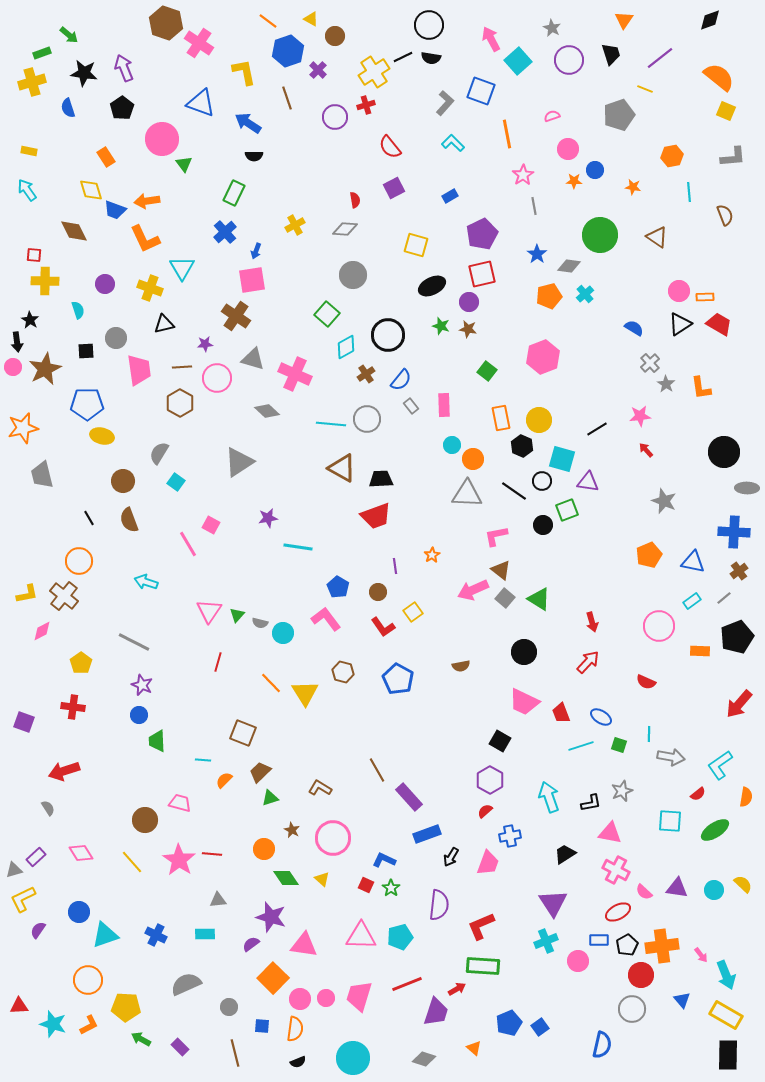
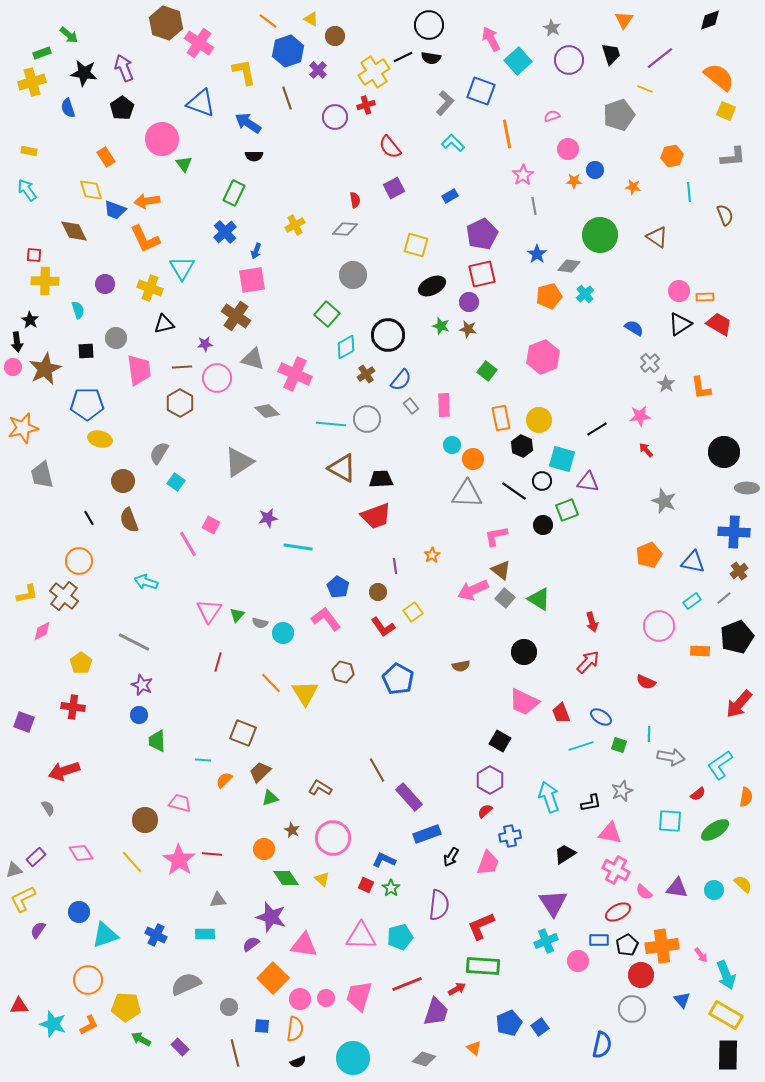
yellow ellipse at (102, 436): moved 2 px left, 3 px down
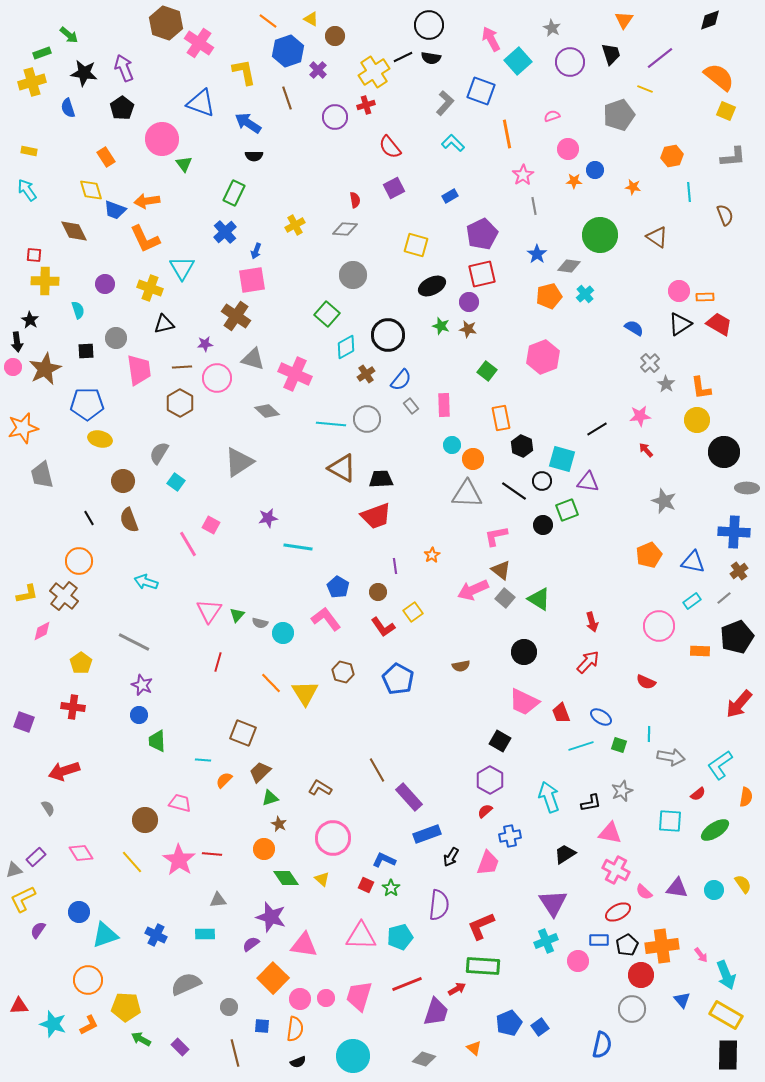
purple circle at (569, 60): moved 1 px right, 2 px down
yellow circle at (539, 420): moved 158 px right
brown star at (292, 830): moved 13 px left, 6 px up
yellow semicircle at (743, 884): rotated 12 degrees clockwise
cyan circle at (353, 1058): moved 2 px up
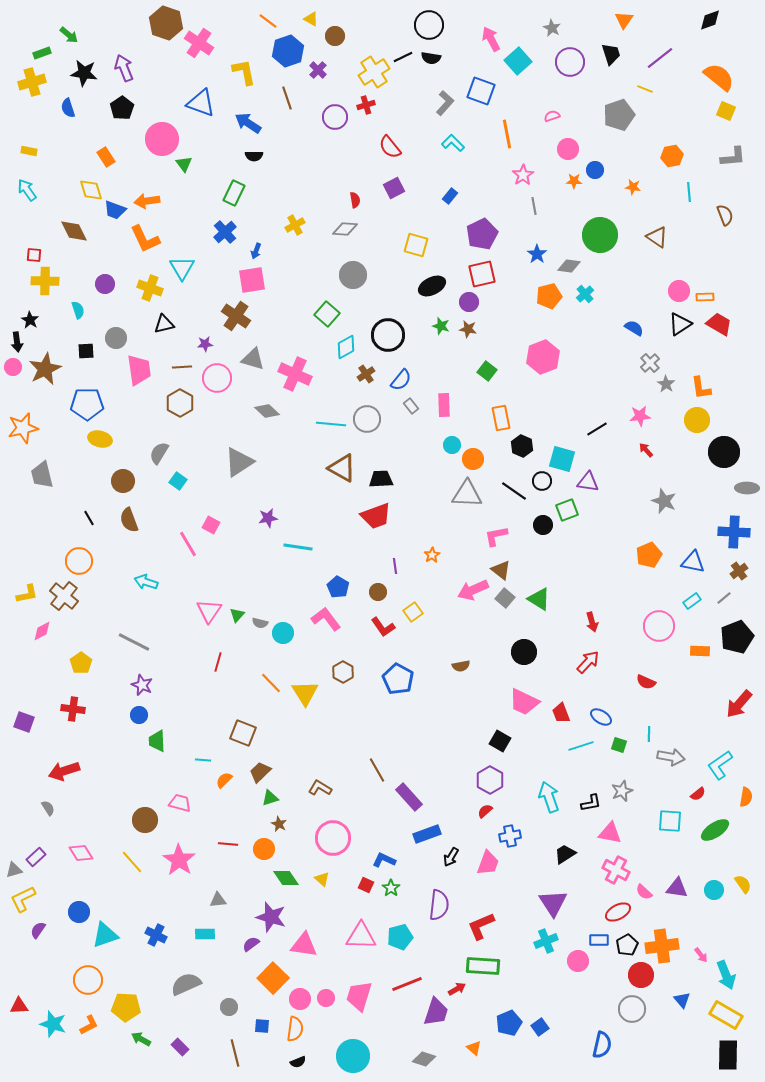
blue rectangle at (450, 196): rotated 21 degrees counterclockwise
cyan square at (176, 482): moved 2 px right, 1 px up
brown hexagon at (343, 672): rotated 15 degrees clockwise
red cross at (73, 707): moved 2 px down
red line at (212, 854): moved 16 px right, 10 px up
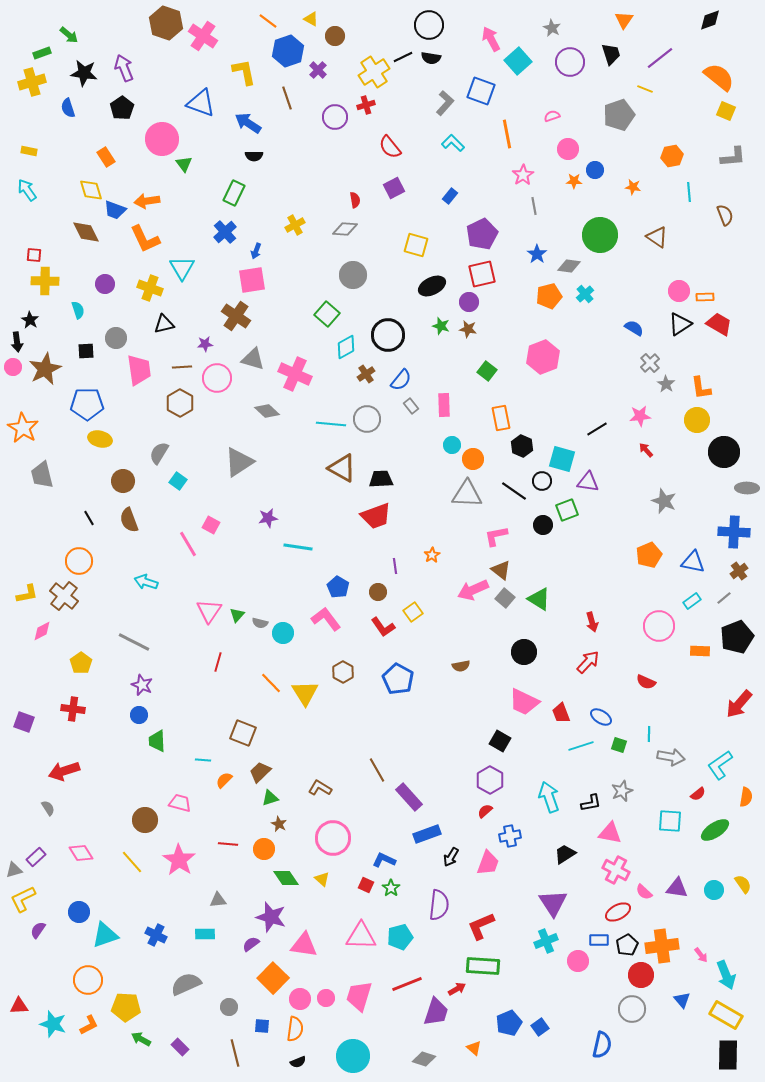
pink cross at (199, 43): moved 4 px right, 7 px up
brown diamond at (74, 231): moved 12 px right, 1 px down
orange star at (23, 428): rotated 28 degrees counterclockwise
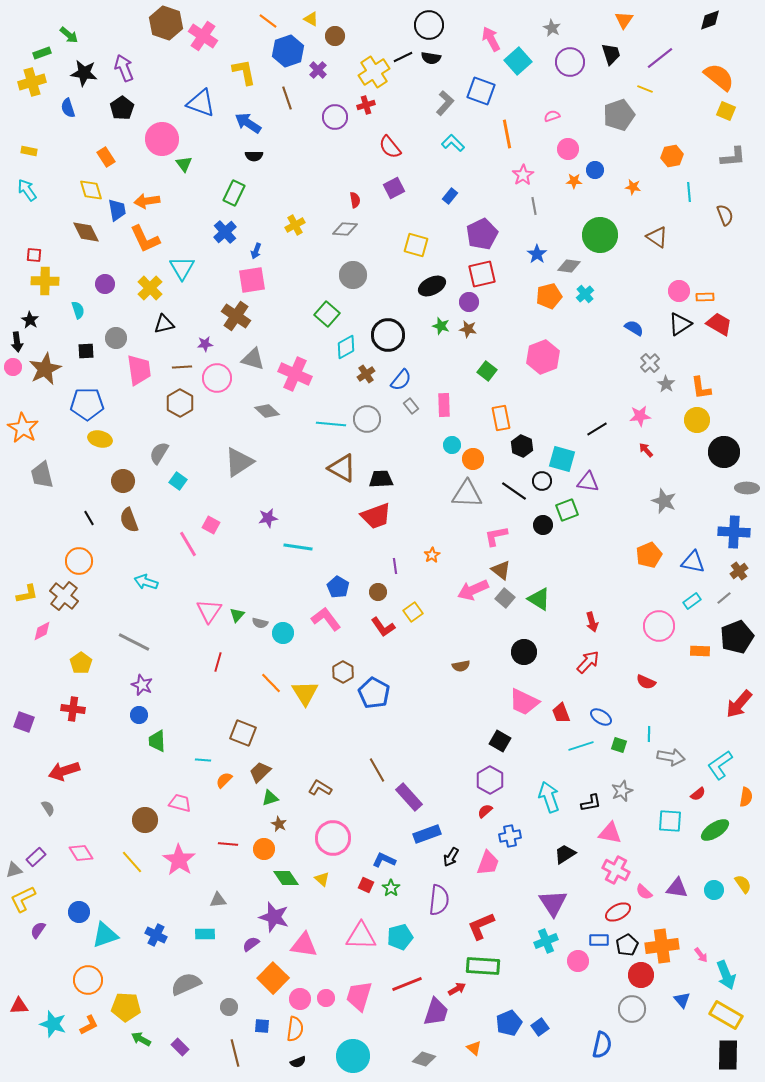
blue trapezoid at (115, 210): moved 2 px right; rotated 120 degrees counterclockwise
yellow cross at (150, 288): rotated 25 degrees clockwise
blue pentagon at (398, 679): moved 24 px left, 14 px down
purple semicircle at (439, 905): moved 5 px up
purple star at (271, 917): moved 3 px right
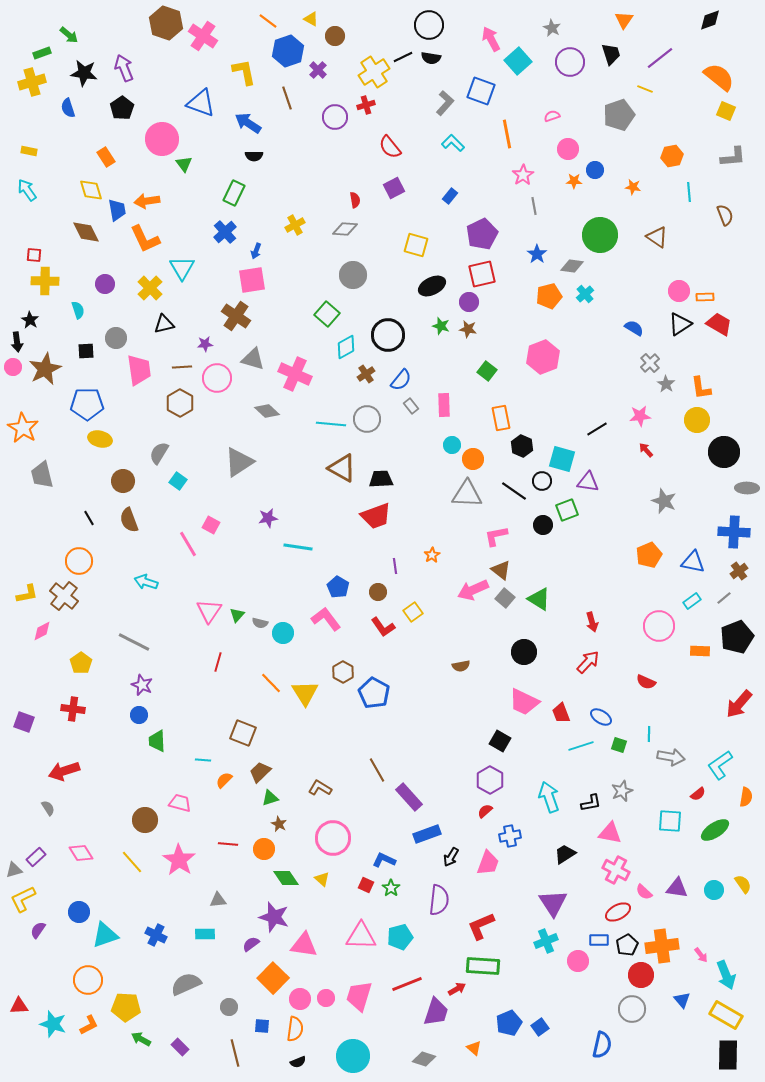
gray diamond at (569, 266): moved 3 px right
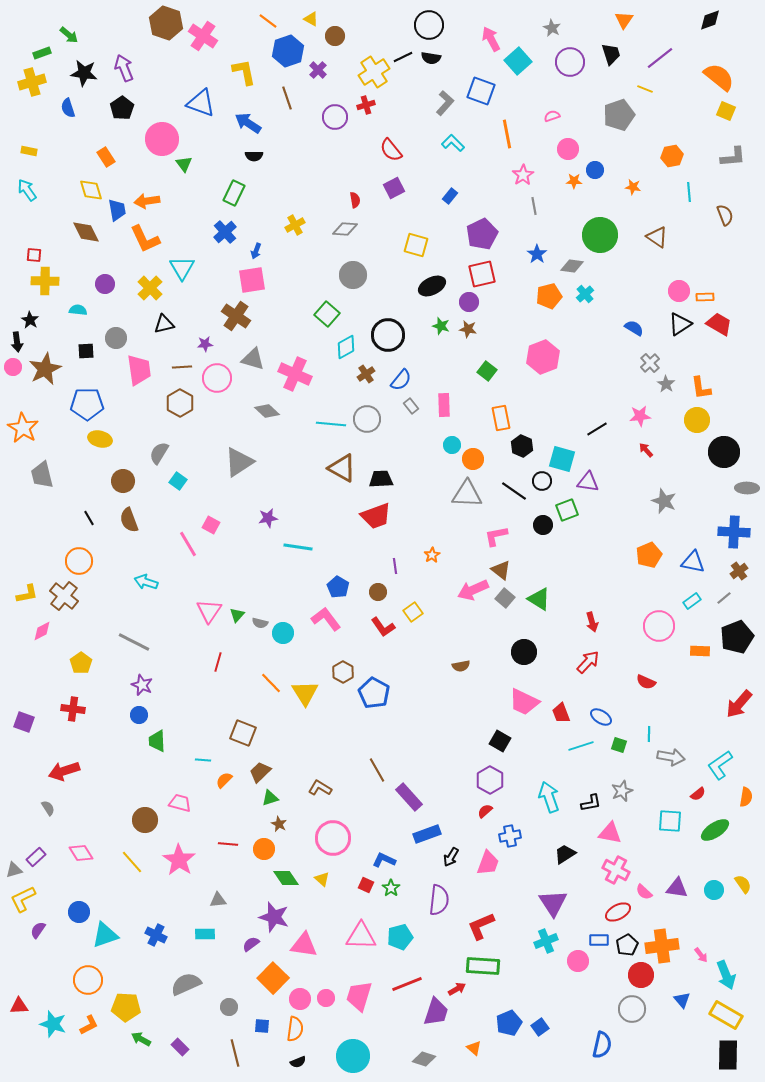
red semicircle at (390, 147): moved 1 px right, 3 px down
cyan semicircle at (78, 310): rotated 66 degrees counterclockwise
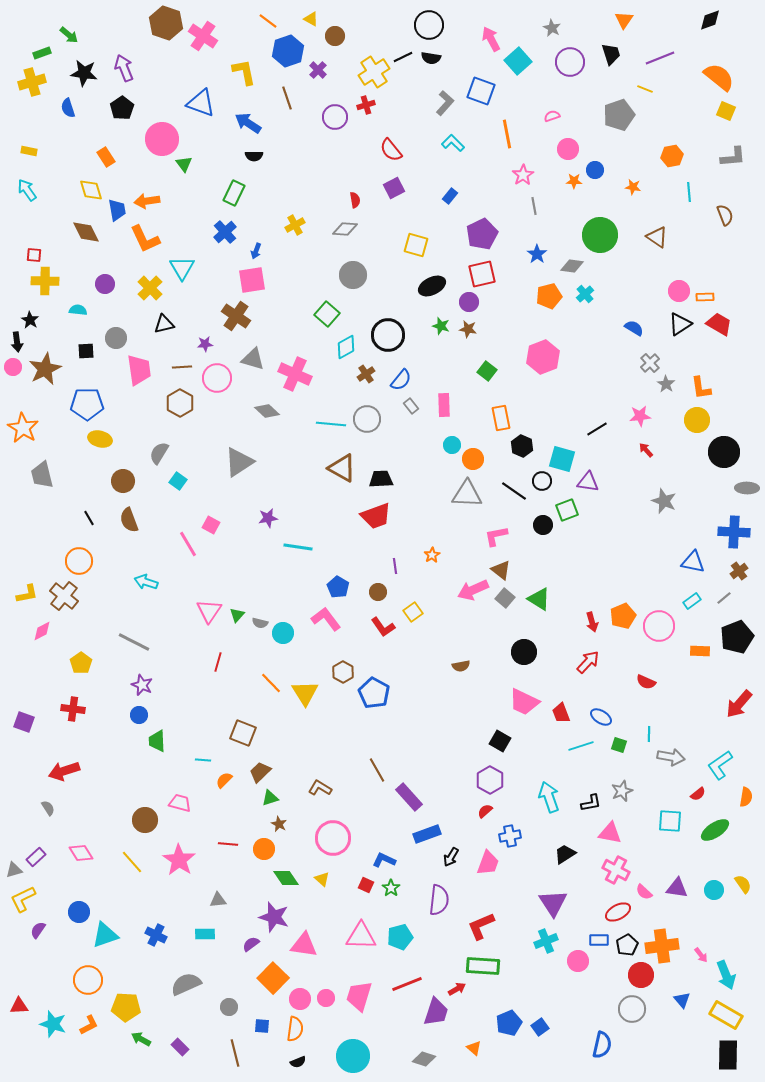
purple line at (660, 58): rotated 16 degrees clockwise
orange pentagon at (649, 555): moved 26 px left, 61 px down
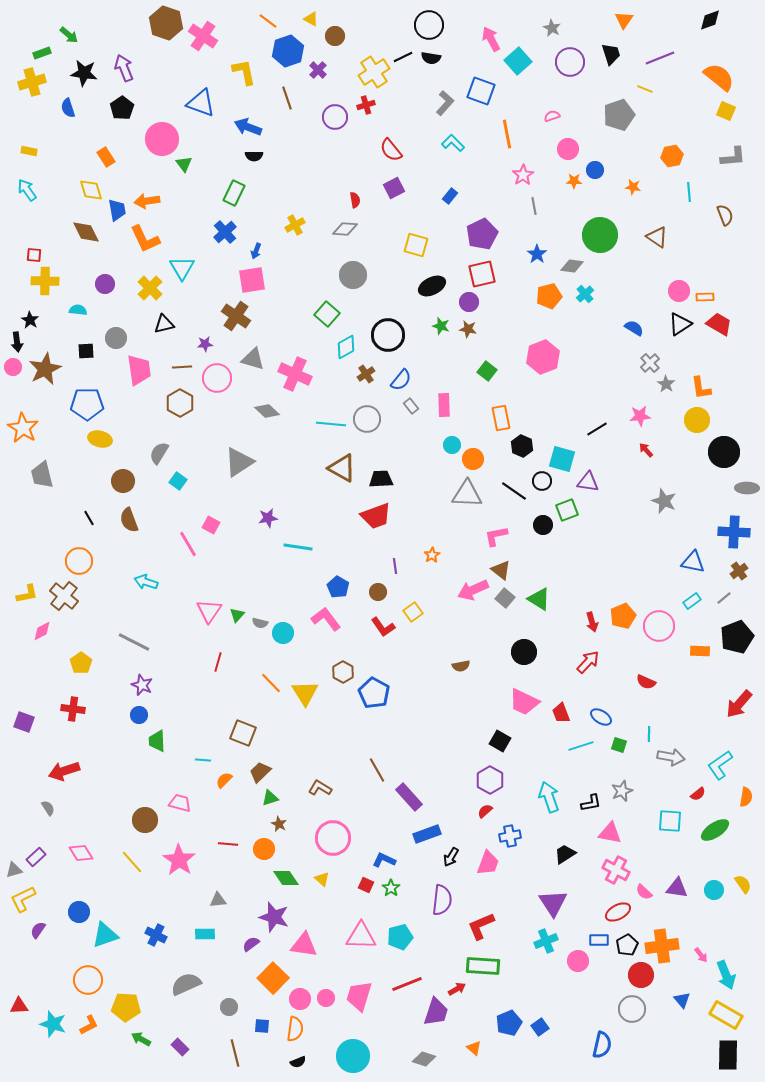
blue arrow at (248, 123): moved 4 px down; rotated 12 degrees counterclockwise
purple semicircle at (439, 900): moved 3 px right
